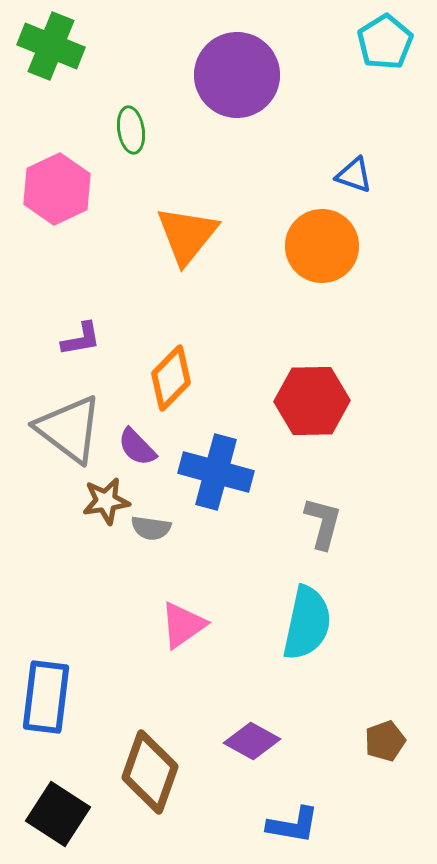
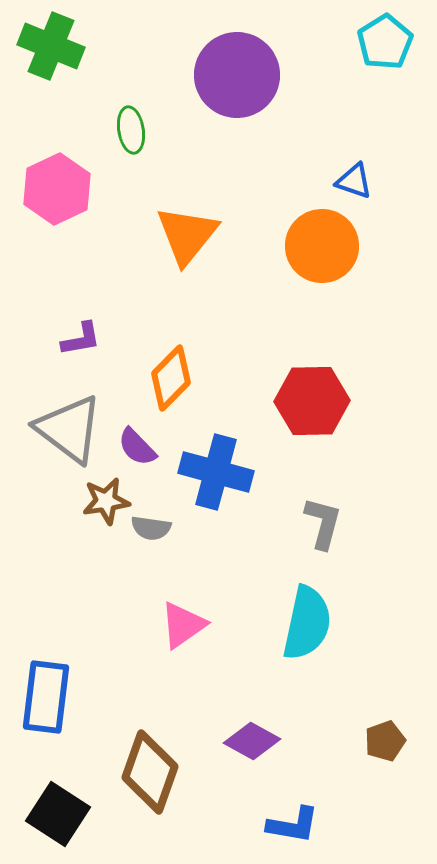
blue triangle: moved 6 px down
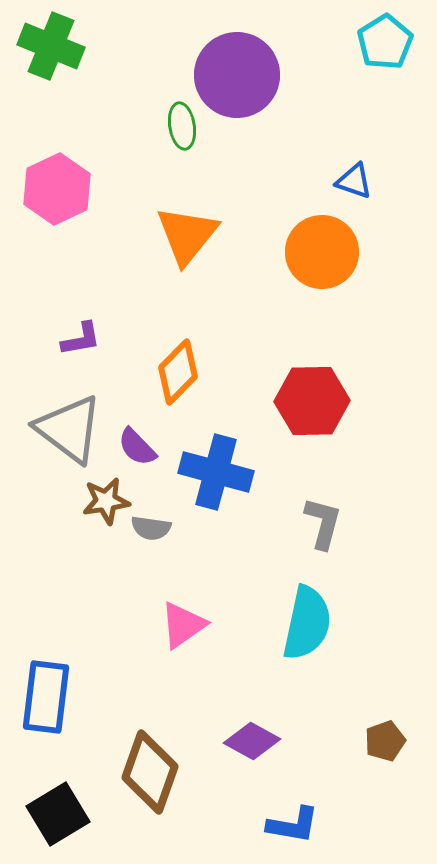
green ellipse: moved 51 px right, 4 px up
orange circle: moved 6 px down
orange diamond: moved 7 px right, 6 px up
black square: rotated 26 degrees clockwise
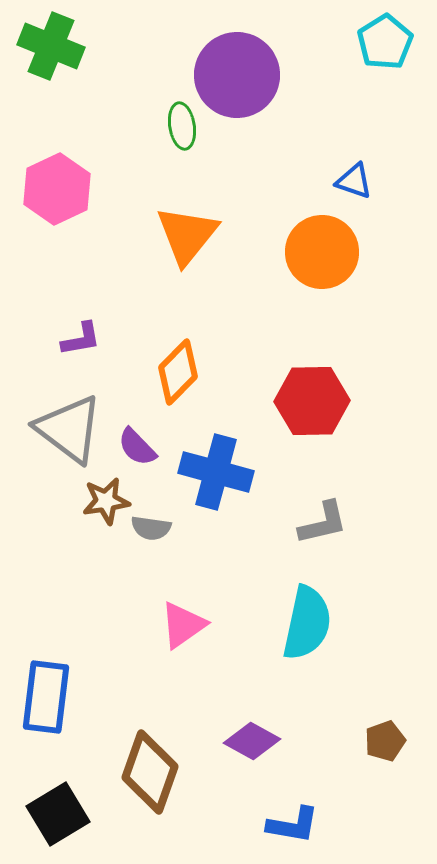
gray L-shape: rotated 62 degrees clockwise
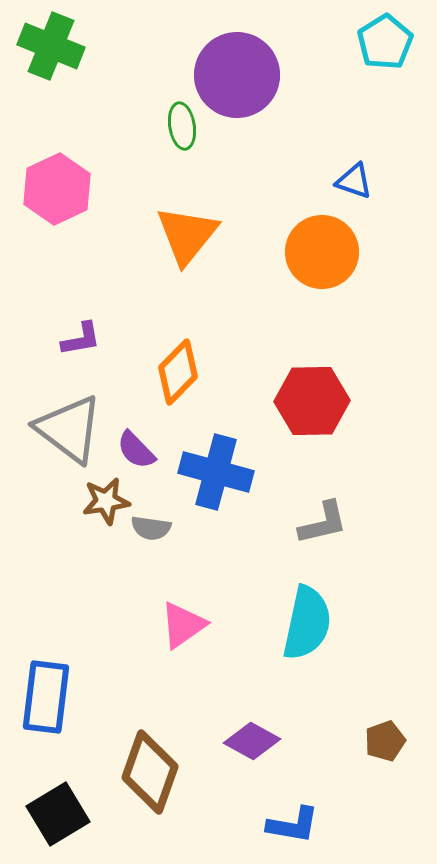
purple semicircle: moved 1 px left, 3 px down
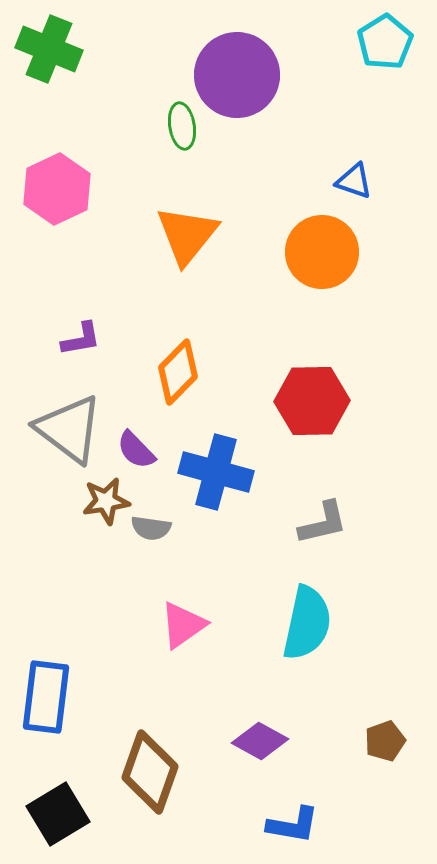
green cross: moved 2 px left, 3 px down
purple diamond: moved 8 px right
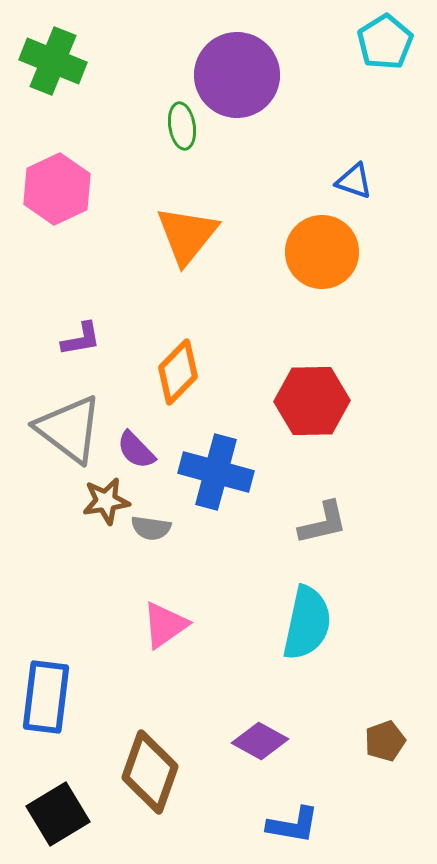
green cross: moved 4 px right, 12 px down
pink triangle: moved 18 px left
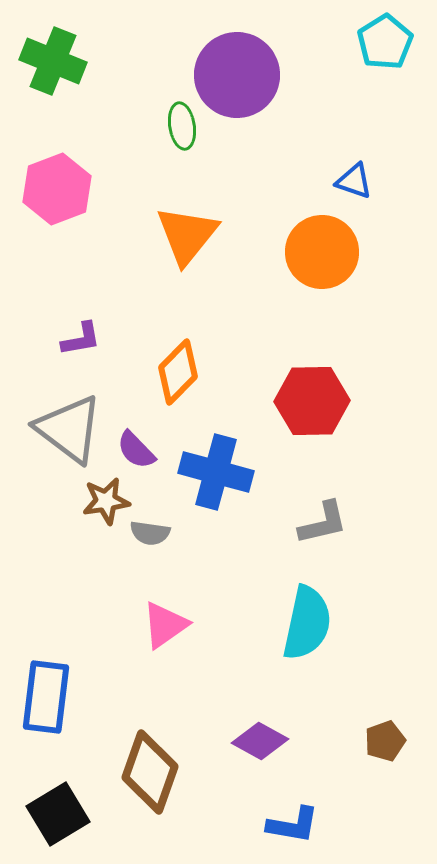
pink hexagon: rotated 4 degrees clockwise
gray semicircle: moved 1 px left, 5 px down
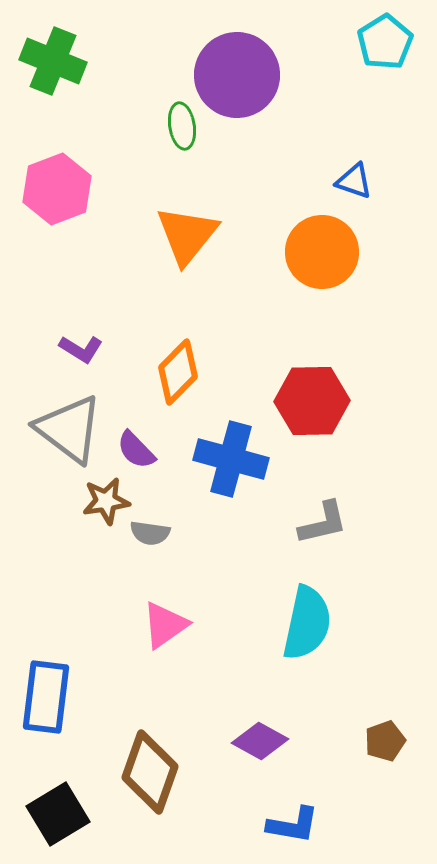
purple L-shape: moved 10 px down; rotated 42 degrees clockwise
blue cross: moved 15 px right, 13 px up
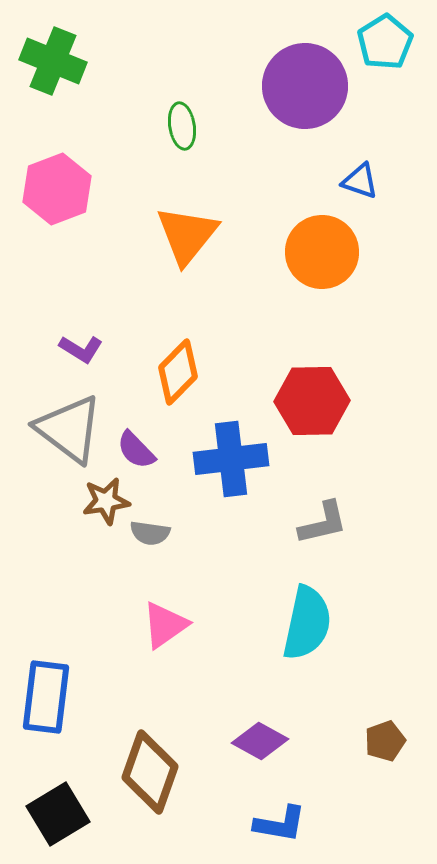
purple circle: moved 68 px right, 11 px down
blue triangle: moved 6 px right
blue cross: rotated 22 degrees counterclockwise
blue L-shape: moved 13 px left, 1 px up
